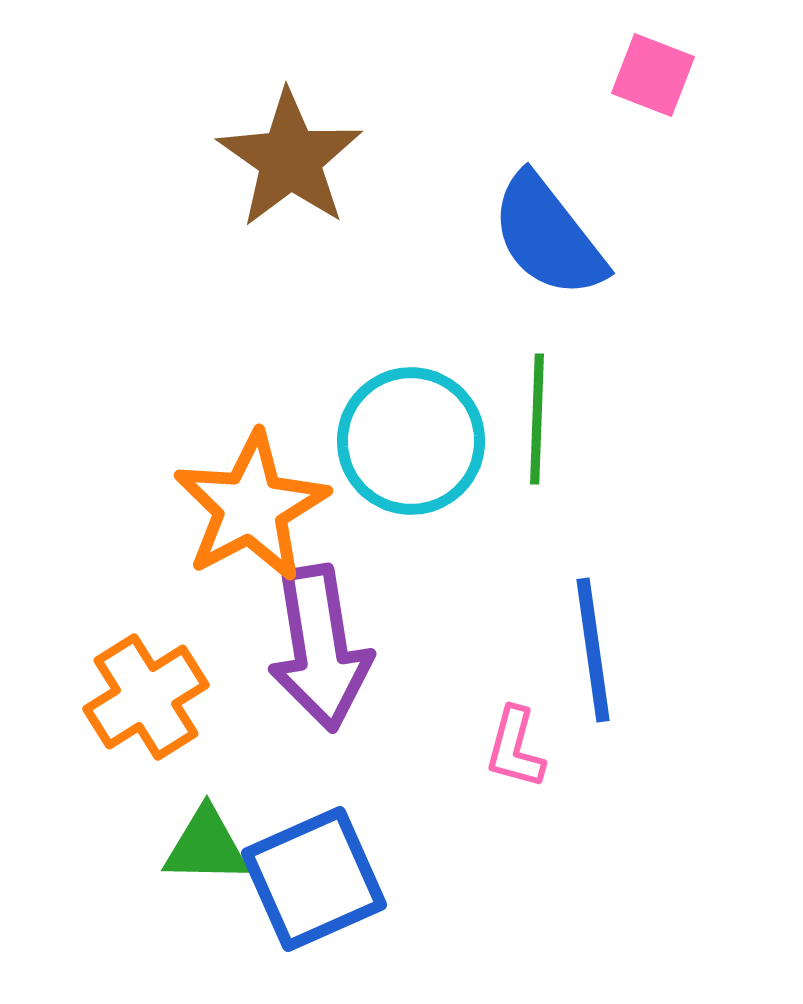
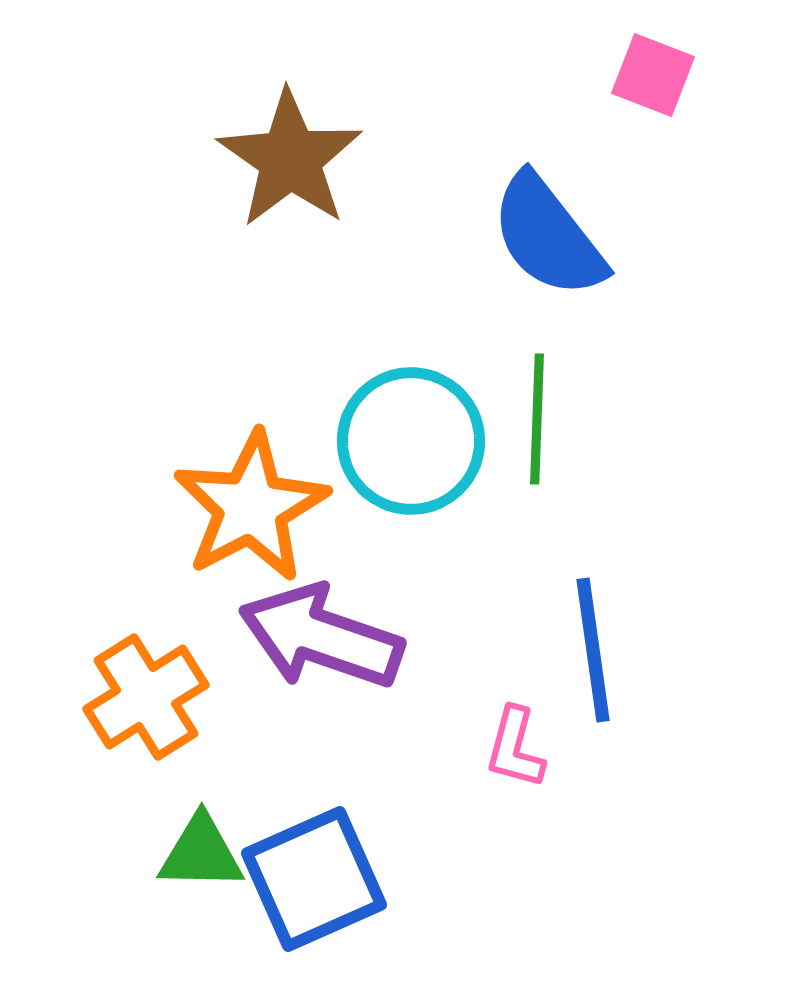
purple arrow: moved 1 px right, 11 px up; rotated 118 degrees clockwise
green triangle: moved 5 px left, 7 px down
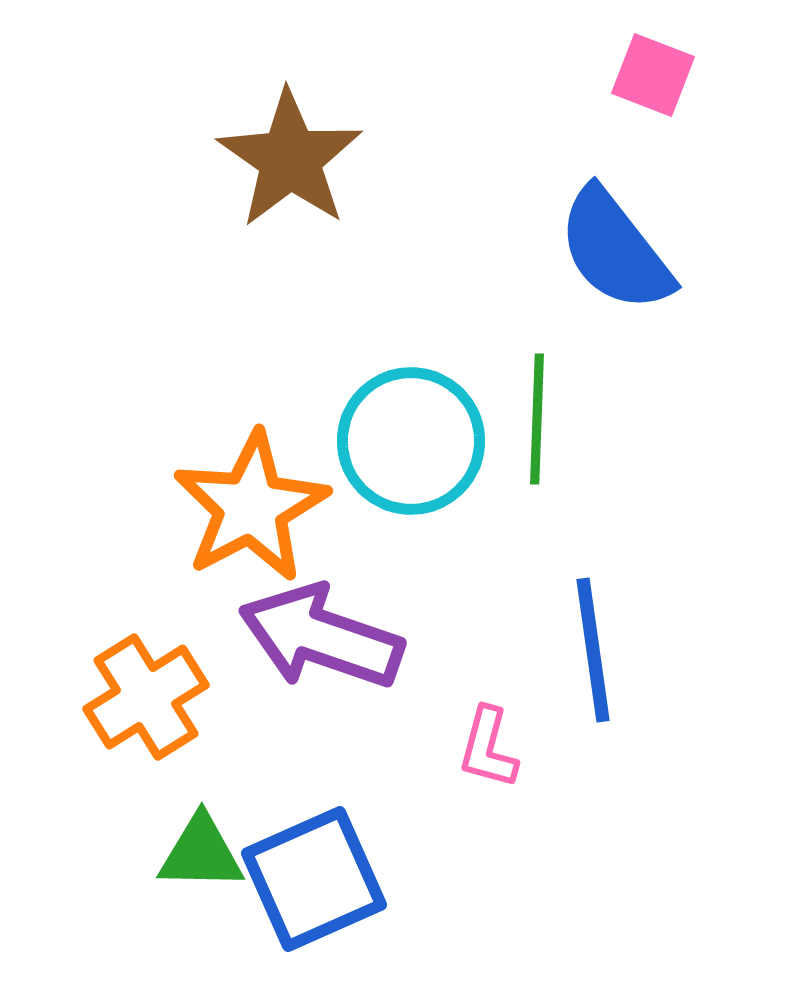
blue semicircle: moved 67 px right, 14 px down
pink L-shape: moved 27 px left
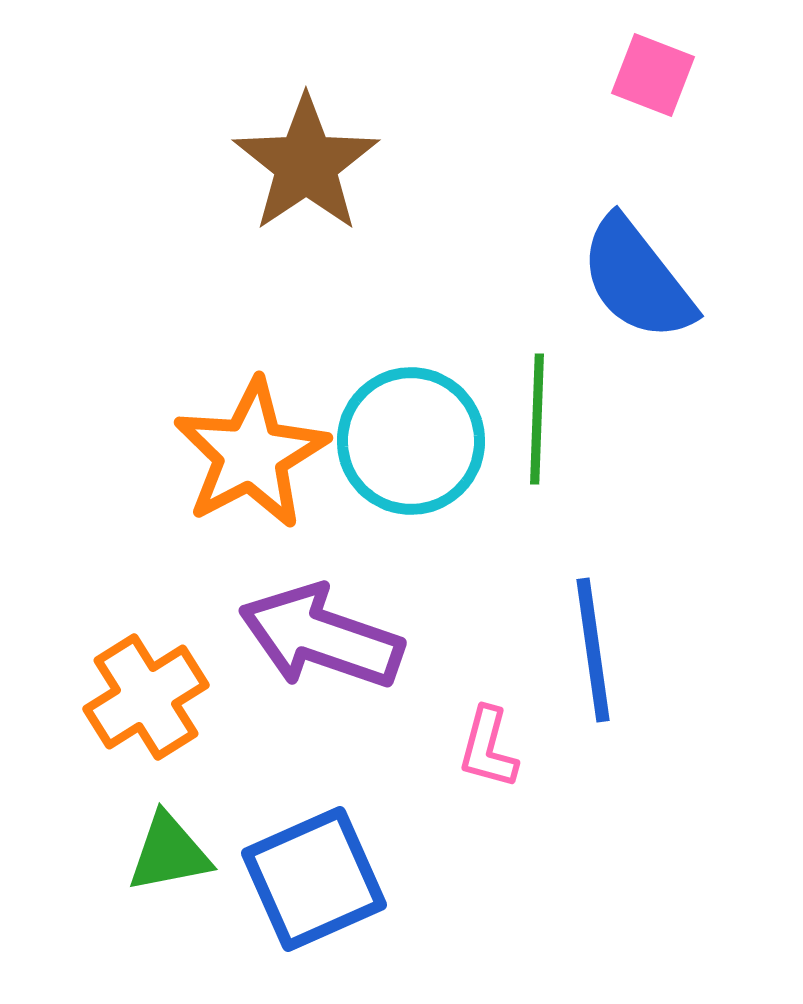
brown star: moved 16 px right, 5 px down; rotated 3 degrees clockwise
blue semicircle: moved 22 px right, 29 px down
orange star: moved 53 px up
green triangle: moved 32 px left; rotated 12 degrees counterclockwise
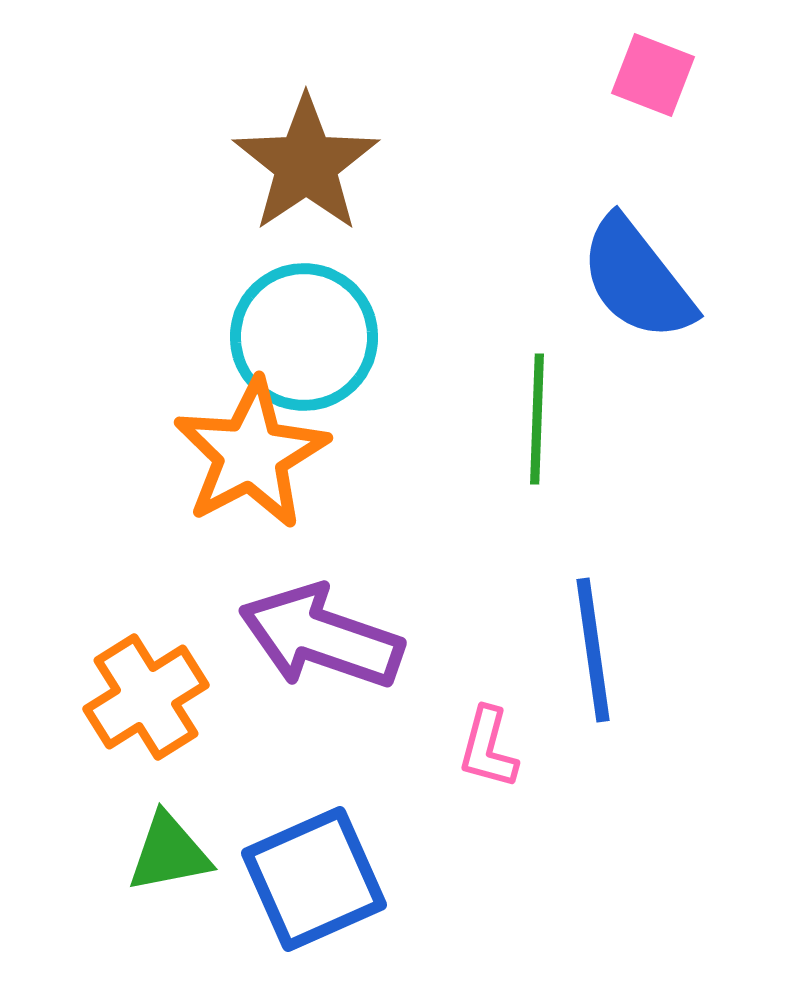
cyan circle: moved 107 px left, 104 px up
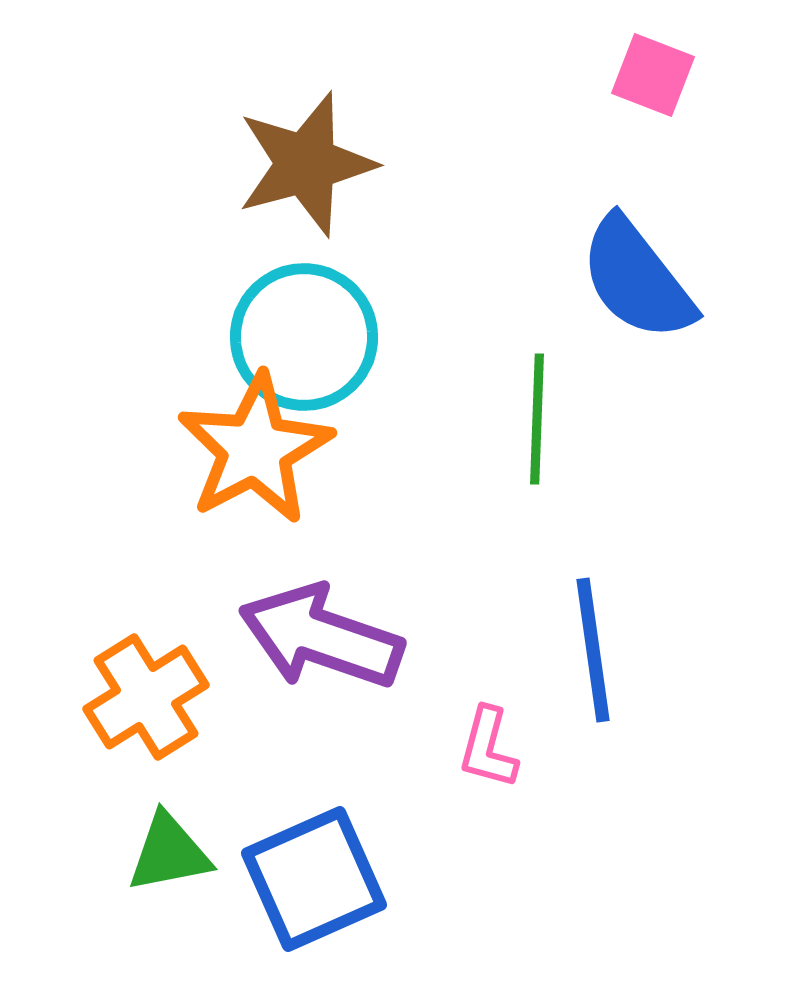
brown star: rotated 19 degrees clockwise
orange star: moved 4 px right, 5 px up
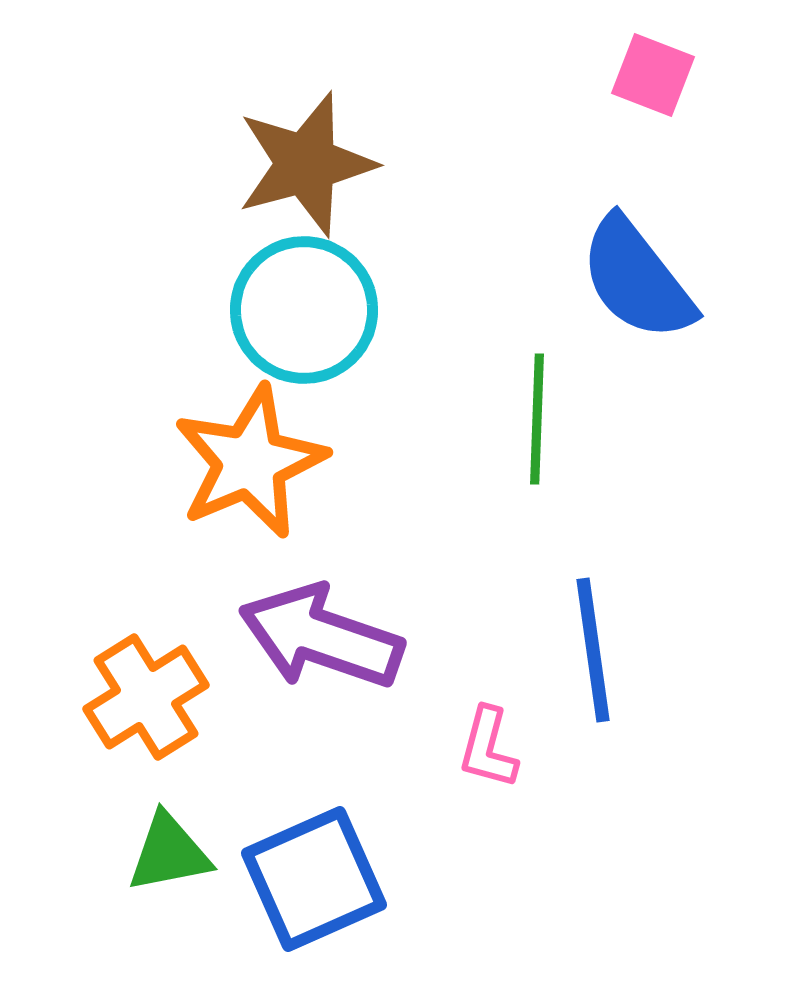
cyan circle: moved 27 px up
orange star: moved 5 px left, 13 px down; rotated 5 degrees clockwise
